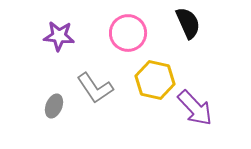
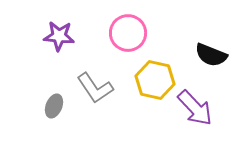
black semicircle: moved 23 px right, 32 px down; rotated 136 degrees clockwise
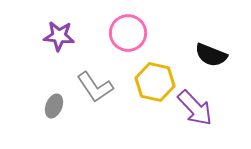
yellow hexagon: moved 2 px down
gray L-shape: moved 1 px up
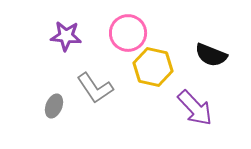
purple star: moved 7 px right
yellow hexagon: moved 2 px left, 15 px up
gray L-shape: moved 1 px down
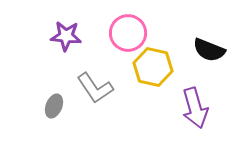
black semicircle: moved 2 px left, 5 px up
purple arrow: rotated 27 degrees clockwise
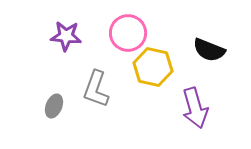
gray L-shape: moved 1 px right, 1 px down; rotated 54 degrees clockwise
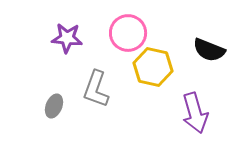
purple star: moved 1 px right, 2 px down
purple arrow: moved 5 px down
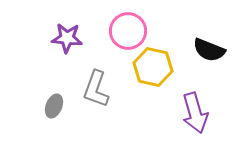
pink circle: moved 2 px up
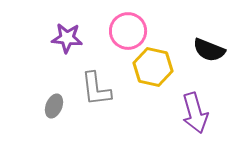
gray L-shape: rotated 27 degrees counterclockwise
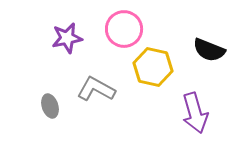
pink circle: moved 4 px left, 2 px up
purple star: rotated 16 degrees counterclockwise
gray L-shape: rotated 126 degrees clockwise
gray ellipse: moved 4 px left; rotated 40 degrees counterclockwise
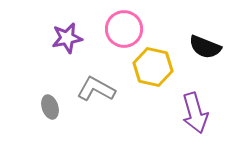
black semicircle: moved 4 px left, 3 px up
gray ellipse: moved 1 px down
